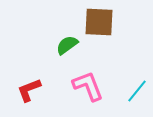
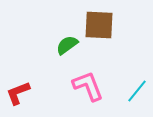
brown square: moved 3 px down
red L-shape: moved 11 px left, 3 px down
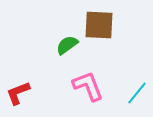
cyan line: moved 2 px down
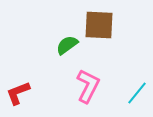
pink L-shape: rotated 48 degrees clockwise
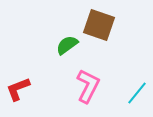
brown square: rotated 16 degrees clockwise
red L-shape: moved 4 px up
